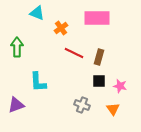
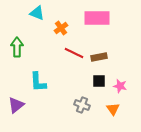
brown rectangle: rotated 63 degrees clockwise
purple triangle: rotated 18 degrees counterclockwise
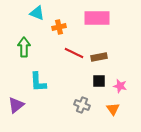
orange cross: moved 2 px left, 1 px up; rotated 24 degrees clockwise
green arrow: moved 7 px right
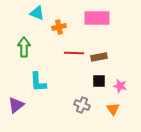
red line: rotated 24 degrees counterclockwise
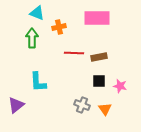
green arrow: moved 8 px right, 9 px up
orange triangle: moved 8 px left
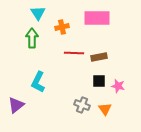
cyan triangle: moved 1 px right; rotated 35 degrees clockwise
orange cross: moved 3 px right
cyan L-shape: rotated 30 degrees clockwise
pink star: moved 2 px left
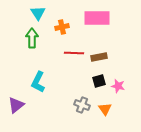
black square: rotated 16 degrees counterclockwise
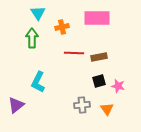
gray cross: rotated 28 degrees counterclockwise
orange triangle: moved 2 px right
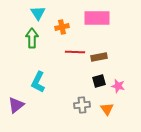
red line: moved 1 px right, 1 px up
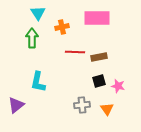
cyan L-shape: rotated 15 degrees counterclockwise
